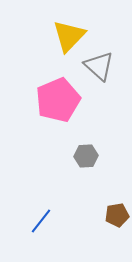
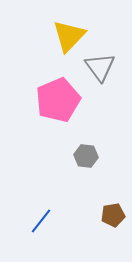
gray triangle: moved 1 px right, 1 px down; rotated 12 degrees clockwise
gray hexagon: rotated 10 degrees clockwise
brown pentagon: moved 4 px left
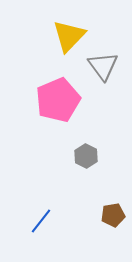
gray triangle: moved 3 px right, 1 px up
gray hexagon: rotated 20 degrees clockwise
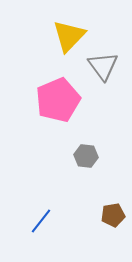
gray hexagon: rotated 20 degrees counterclockwise
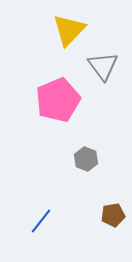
yellow triangle: moved 6 px up
gray hexagon: moved 3 px down; rotated 15 degrees clockwise
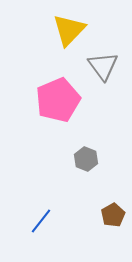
brown pentagon: rotated 20 degrees counterclockwise
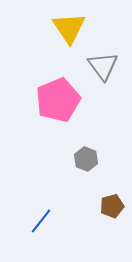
yellow triangle: moved 2 px up; rotated 18 degrees counterclockwise
brown pentagon: moved 1 px left, 9 px up; rotated 15 degrees clockwise
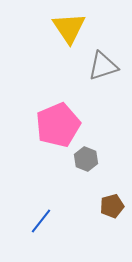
gray triangle: rotated 48 degrees clockwise
pink pentagon: moved 25 px down
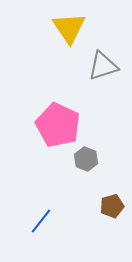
pink pentagon: rotated 24 degrees counterclockwise
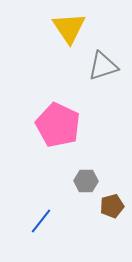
gray hexagon: moved 22 px down; rotated 20 degrees counterclockwise
